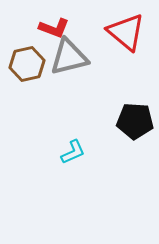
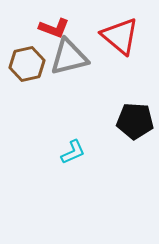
red triangle: moved 6 px left, 4 px down
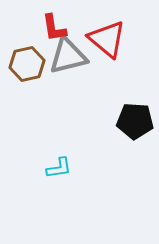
red L-shape: rotated 60 degrees clockwise
red triangle: moved 13 px left, 3 px down
gray triangle: moved 1 px left, 1 px up
cyan L-shape: moved 14 px left, 16 px down; rotated 16 degrees clockwise
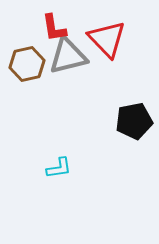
red triangle: rotated 6 degrees clockwise
black pentagon: moved 1 px left; rotated 15 degrees counterclockwise
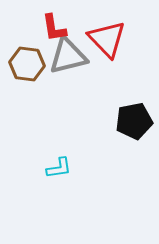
brown hexagon: rotated 20 degrees clockwise
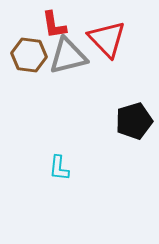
red L-shape: moved 3 px up
brown hexagon: moved 2 px right, 9 px up
black pentagon: rotated 6 degrees counterclockwise
cyan L-shape: rotated 104 degrees clockwise
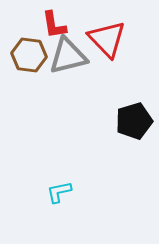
cyan L-shape: moved 24 px down; rotated 72 degrees clockwise
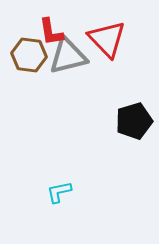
red L-shape: moved 3 px left, 7 px down
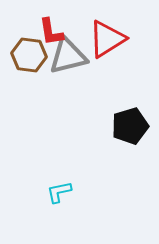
red triangle: rotated 42 degrees clockwise
black pentagon: moved 4 px left, 5 px down
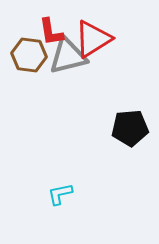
red triangle: moved 14 px left
black pentagon: moved 2 px down; rotated 12 degrees clockwise
cyan L-shape: moved 1 px right, 2 px down
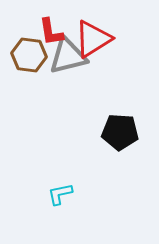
black pentagon: moved 10 px left, 4 px down; rotated 9 degrees clockwise
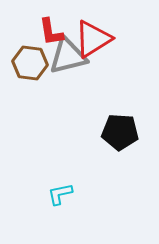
brown hexagon: moved 1 px right, 8 px down
